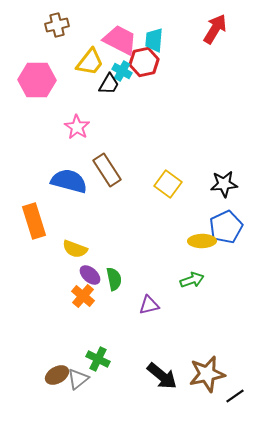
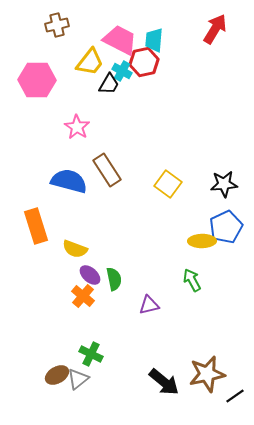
orange rectangle: moved 2 px right, 5 px down
green arrow: rotated 100 degrees counterclockwise
green cross: moved 7 px left, 5 px up
black arrow: moved 2 px right, 6 px down
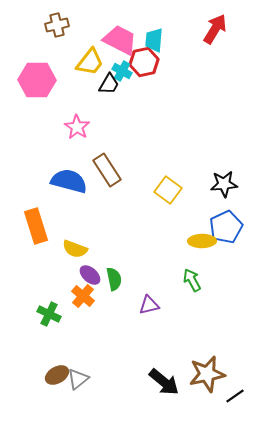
yellow square: moved 6 px down
green cross: moved 42 px left, 40 px up
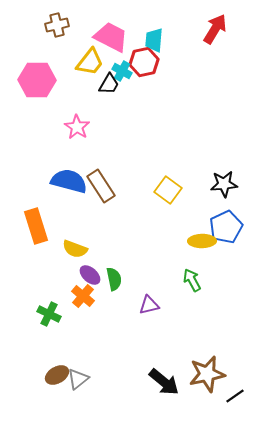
pink trapezoid: moved 9 px left, 3 px up
brown rectangle: moved 6 px left, 16 px down
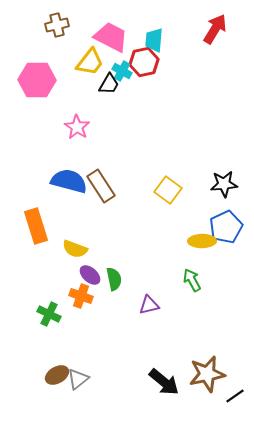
orange cross: moved 2 px left; rotated 20 degrees counterclockwise
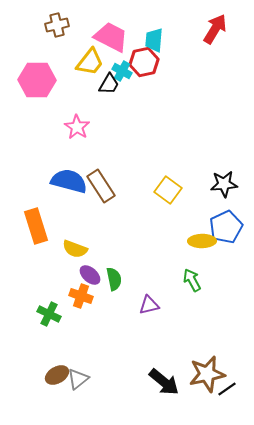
black line: moved 8 px left, 7 px up
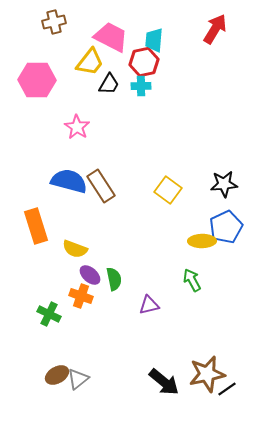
brown cross: moved 3 px left, 3 px up
cyan cross: moved 19 px right, 15 px down; rotated 30 degrees counterclockwise
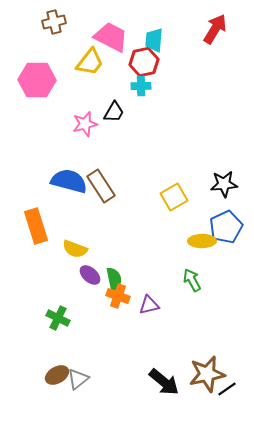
black trapezoid: moved 5 px right, 28 px down
pink star: moved 8 px right, 3 px up; rotated 25 degrees clockwise
yellow square: moved 6 px right, 7 px down; rotated 24 degrees clockwise
orange cross: moved 37 px right
green cross: moved 9 px right, 4 px down
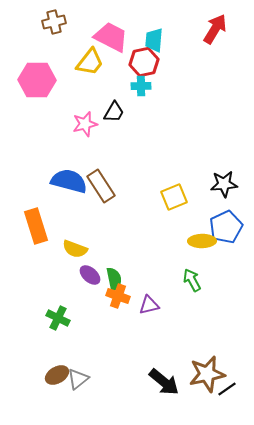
yellow square: rotated 8 degrees clockwise
